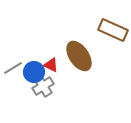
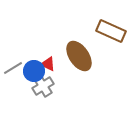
brown rectangle: moved 2 px left, 1 px down
red triangle: moved 3 px left, 1 px up
blue circle: moved 1 px up
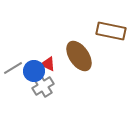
brown rectangle: rotated 12 degrees counterclockwise
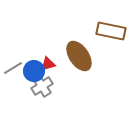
red triangle: rotated 42 degrees counterclockwise
gray cross: moved 1 px left
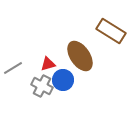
brown rectangle: rotated 20 degrees clockwise
brown ellipse: moved 1 px right
blue circle: moved 29 px right, 9 px down
gray cross: rotated 30 degrees counterclockwise
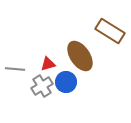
brown rectangle: moved 1 px left
gray line: moved 2 px right, 1 px down; rotated 36 degrees clockwise
blue circle: moved 3 px right, 2 px down
gray cross: rotated 30 degrees clockwise
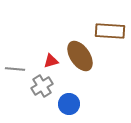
brown rectangle: rotated 28 degrees counterclockwise
red triangle: moved 3 px right, 3 px up
blue circle: moved 3 px right, 22 px down
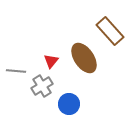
brown rectangle: rotated 44 degrees clockwise
brown ellipse: moved 4 px right, 2 px down
red triangle: rotated 35 degrees counterclockwise
gray line: moved 1 px right, 2 px down
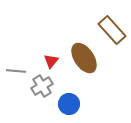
brown rectangle: moved 2 px right, 1 px up
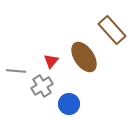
brown ellipse: moved 1 px up
